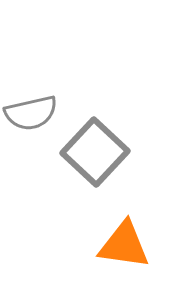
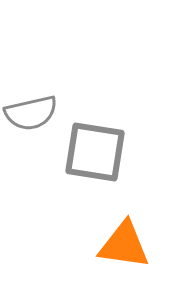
gray square: rotated 34 degrees counterclockwise
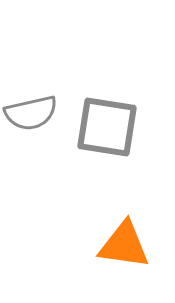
gray square: moved 12 px right, 25 px up
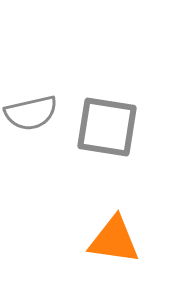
orange triangle: moved 10 px left, 5 px up
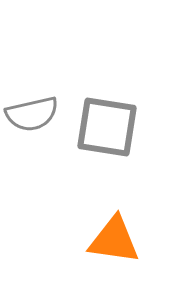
gray semicircle: moved 1 px right, 1 px down
